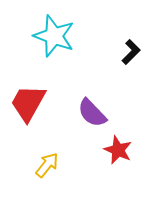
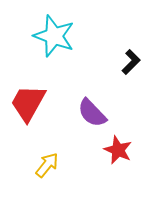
black L-shape: moved 10 px down
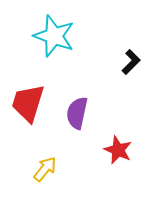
red trapezoid: rotated 12 degrees counterclockwise
purple semicircle: moved 15 px left; rotated 56 degrees clockwise
yellow arrow: moved 2 px left, 4 px down
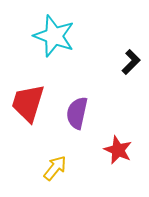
yellow arrow: moved 10 px right, 1 px up
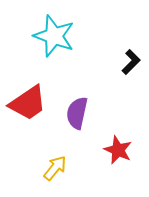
red trapezoid: rotated 141 degrees counterclockwise
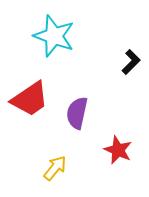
red trapezoid: moved 2 px right, 4 px up
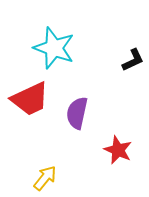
cyan star: moved 12 px down
black L-shape: moved 2 px right, 2 px up; rotated 20 degrees clockwise
red trapezoid: rotated 9 degrees clockwise
yellow arrow: moved 10 px left, 10 px down
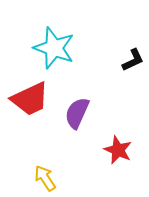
purple semicircle: rotated 12 degrees clockwise
yellow arrow: rotated 72 degrees counterclockwise
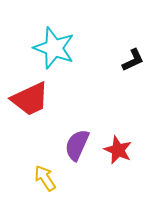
purple semicircle: moved 32 px down
